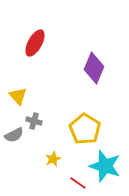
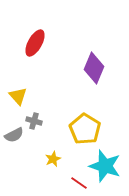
red line: moved 1 px right
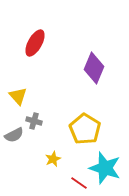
cyan star: moved 2 px down
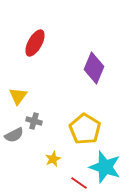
yellow triangle: rotated 18 degrees clockwise
cyan star: moved 1 px up
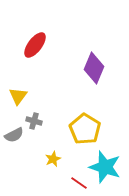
red ellipse: moved 2 px down; rotated 8 degrees clockwise
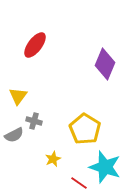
purple diamond: moved 11 px right, 4 px up
